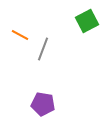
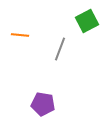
orange line: rotated 24 degrees counterclockwise
gray line: moved 17 px right
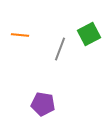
green square: moved 2 px right, 13 px down
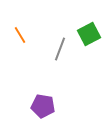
orange line: rotated 54 degrees clockwise
purple pentagon: moved 2 px down
